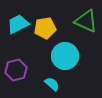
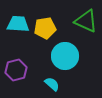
cyan trapezoid: rotated 30 degrees clockwise
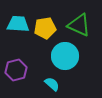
green triangle: moved 7 px left, 4 px down
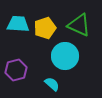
yellow pentagon: rotated 10 degrees counterclockwise
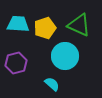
purple hexagon: moved 7 px up
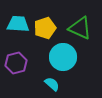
green triangle: moved 1 px right, 3 px down
cyan circle: moved 2 px left, 1 px down
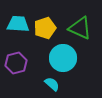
cyan circle: moved 1 px down
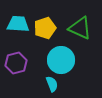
cyan circle: moved 2 px left, 2 px down
cyan semicircle: rotated 28 degrees clockwise
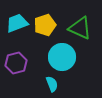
cyan trapezoid: moved 1 px left, 1 px up; rotated 25 degrees counterclockwise
yellow pentagon: moved 3 px up
cyan circle: moved 1 px right, 3 px up
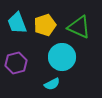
cyan trapezoid: rotated 90 degrees counterclockwise
green triangle: moved 1 px left, 1 px up
cyan semicircle: rotated 84 degrees clockwise
